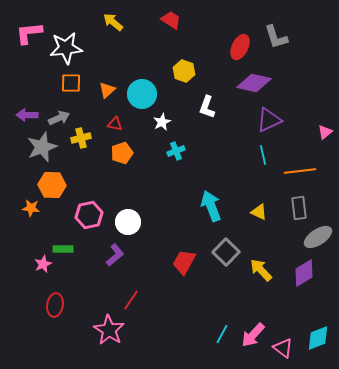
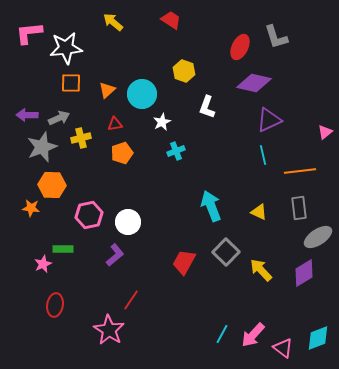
red triangle at (115, 124): rotated 21 degrees counterclockwise
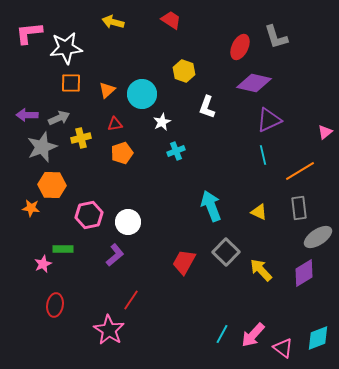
yellow arrow at (113, 22): rotated 25 degrees counterclockwise
orange line at (300, 171): rotated 24 degrees counterclockwise
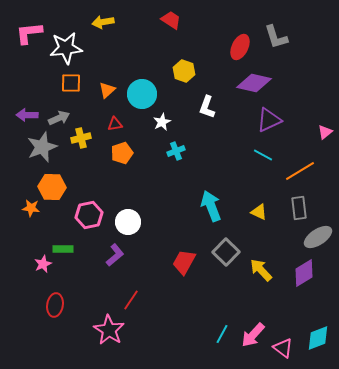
yellow arrow at (113, 22): moved 10 px left; rotated 25 degrees counterclockwise
cyan line at (263, 155): rotated 48 degrees counterclockwise
orange hexagon at (52, 185): moved 2 px down
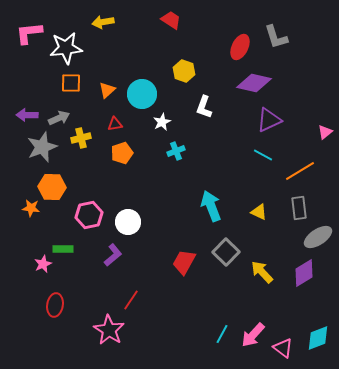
white L-shape at (207, 107): moved 3 px left
purple L-shape at (115, 255): moved 2 px left
yellow arrow at (261, 270): moved 1 px right, 2 px down
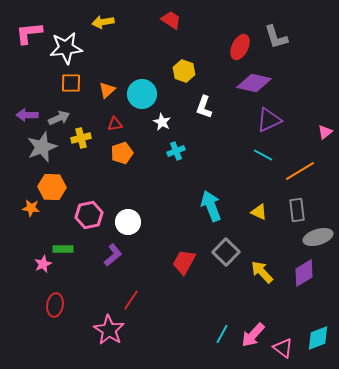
white star at (162, 122): rotated 18 degrees counterclockwise
gray rectangle at (299, 208): moved 2 px left, 2 px down
gray ellipse at (318, 237): rotated 16 degrees clockwise
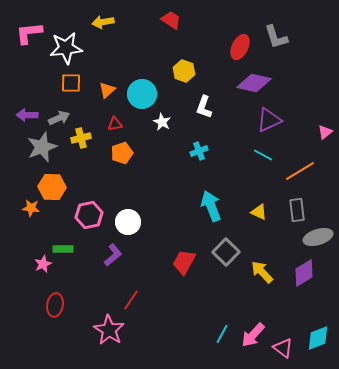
cyan cross at (176, 151): moved 23 px right
